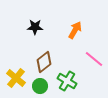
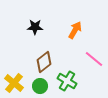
yellow cross: moved 2 px left, 5 px down
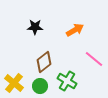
orange arrow: rotated 30 degrees clockwise
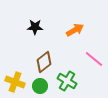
yellow cross: moved 1 px right, 1 px up; rotated 18 degrees counterclockwise
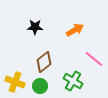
green cross: moved 6 px right
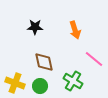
orange arrow: rotated 102 degrees clockwise
brown diamond: rotated 65 degrees counterclockwise
yellow cross: moved 1 px down
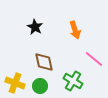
black star: rotated 28 degrees clockwise
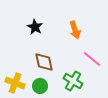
pink line: moved 2 px left
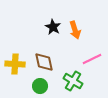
black star: moved 18 px right
pink line: rotated 66 degrees counterclockwise
yellow cross: moved 19 px up; rotated 18 degrees counterclockwise
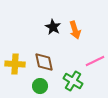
pink line: moved 3 px right, 2 px down
